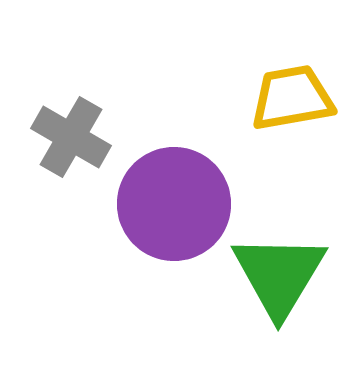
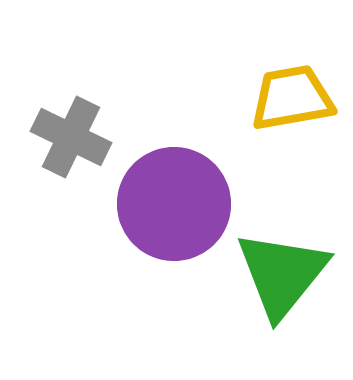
gray cross: rotated 4 degrees counterclockwise
green triangle: moved 3 px right, 1 px up; rotated 8 degrees clockwise
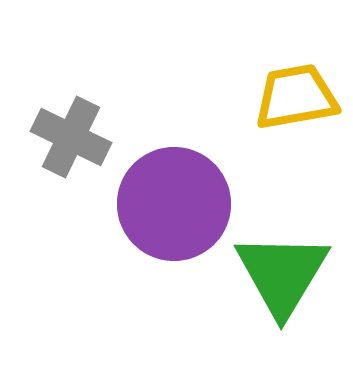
yellow trapezoid: moved 4 px right, 1 px up
green triangle: rotated 8 degrees counterclockwise
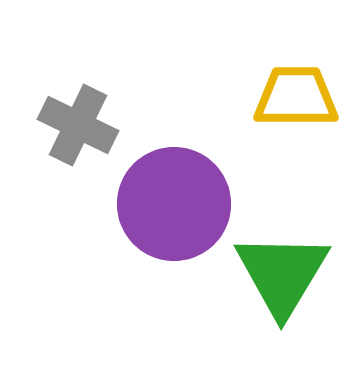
yellow trapezoid: rotated 10 degrees clockwise
gray cross: moved 7 px right, 12 px up
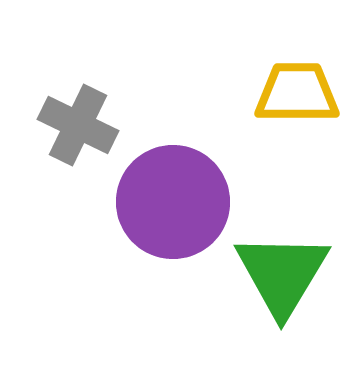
yellow trapezoid: moved 1 px right, 4 px up
purple circle: moved 1 px left, 2 px up
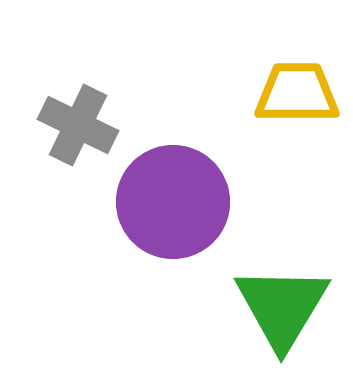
green triangle: moved 33 px down
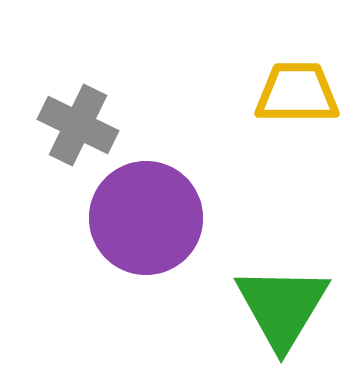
purple circle: moved 27 px left, 16 px down
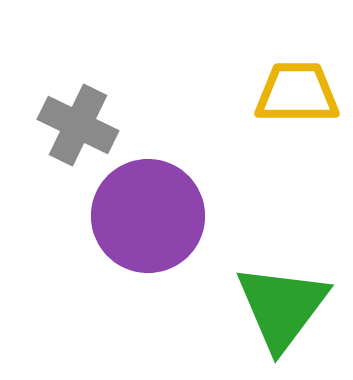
purple circle: moved 2 px right, 2 px up
green triangle: rotated 6 degrees clockwise
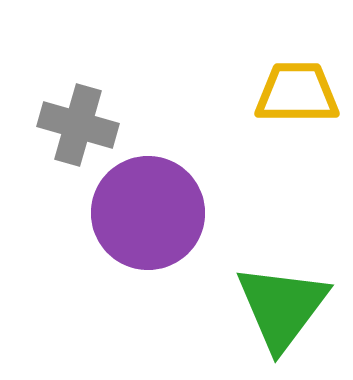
gray cross: rotated 10 degrees counterclockwise
purple circle: moved 3 px up
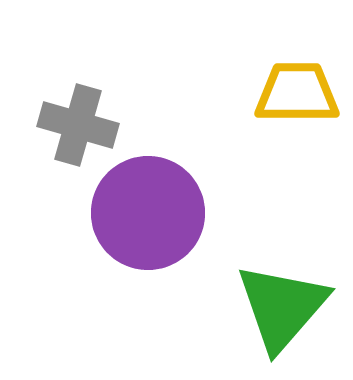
green triangle: rotated 4 degrees clockwise
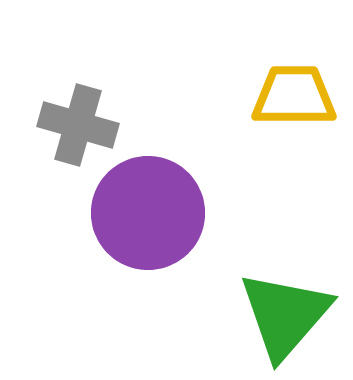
yellow trapezoid: moved 3 px left, 3 px down
green triangle: moved 3 px right, 8 px down
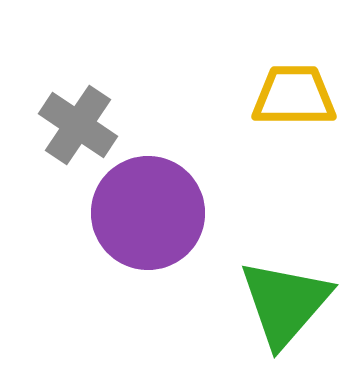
gray cross: rotated 18 degrees clockwise
green triangle: moved 12 px up
